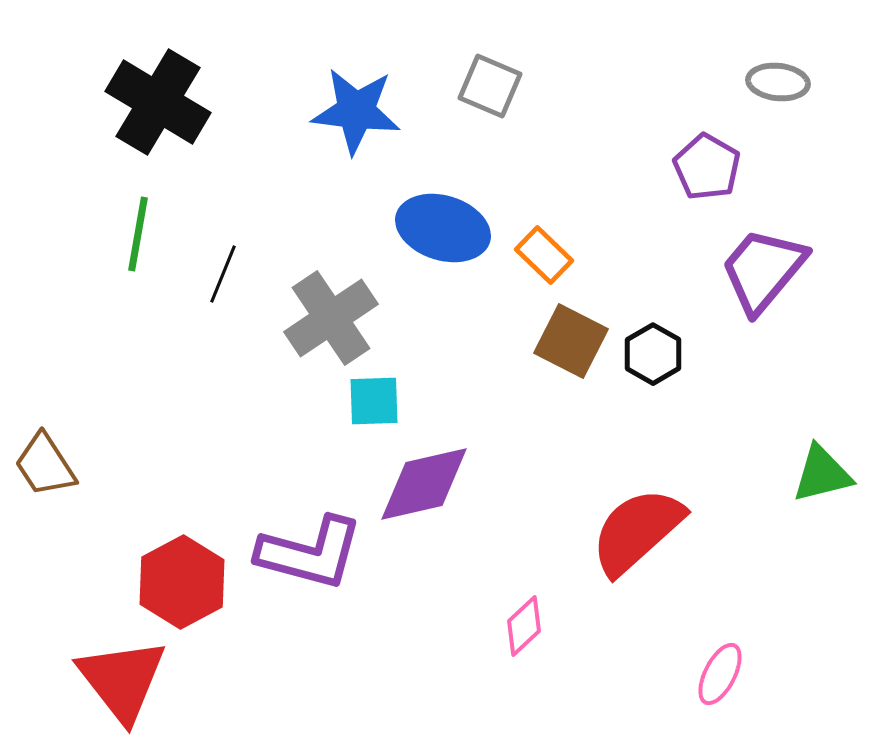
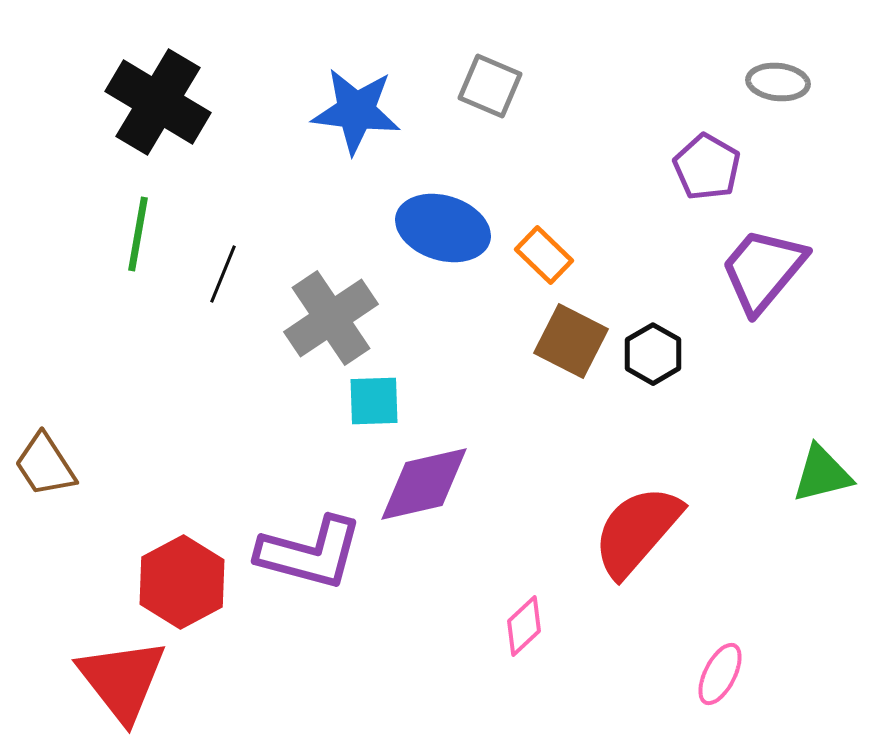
red semicircle: rotated 7 degrees counterclockwise
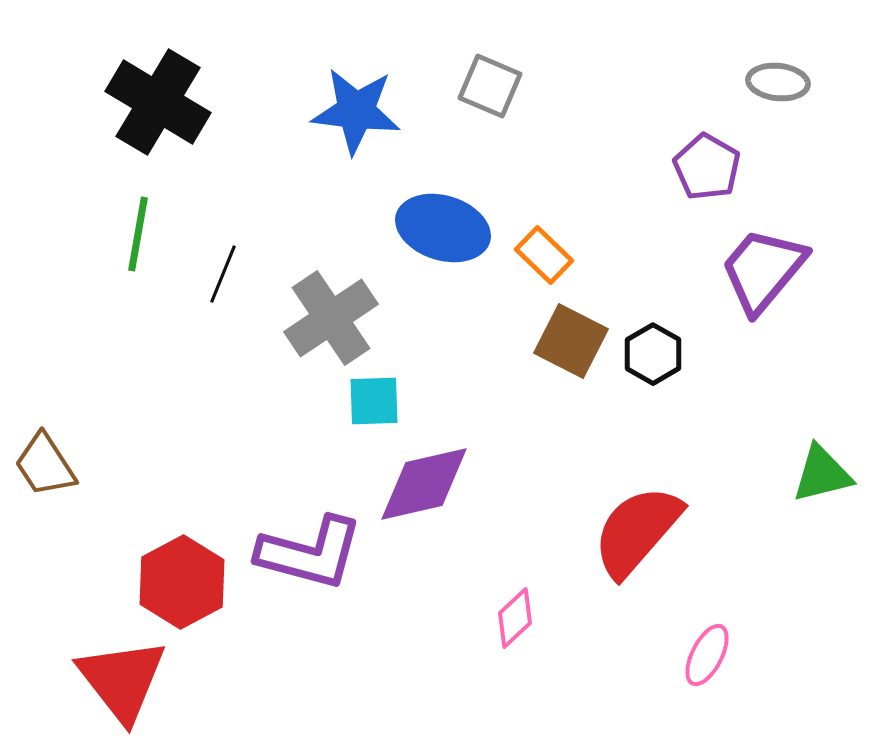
pink diamond: moved 9 px left, 8 px up
pink ellipse: moved 13 px left, 19 px up
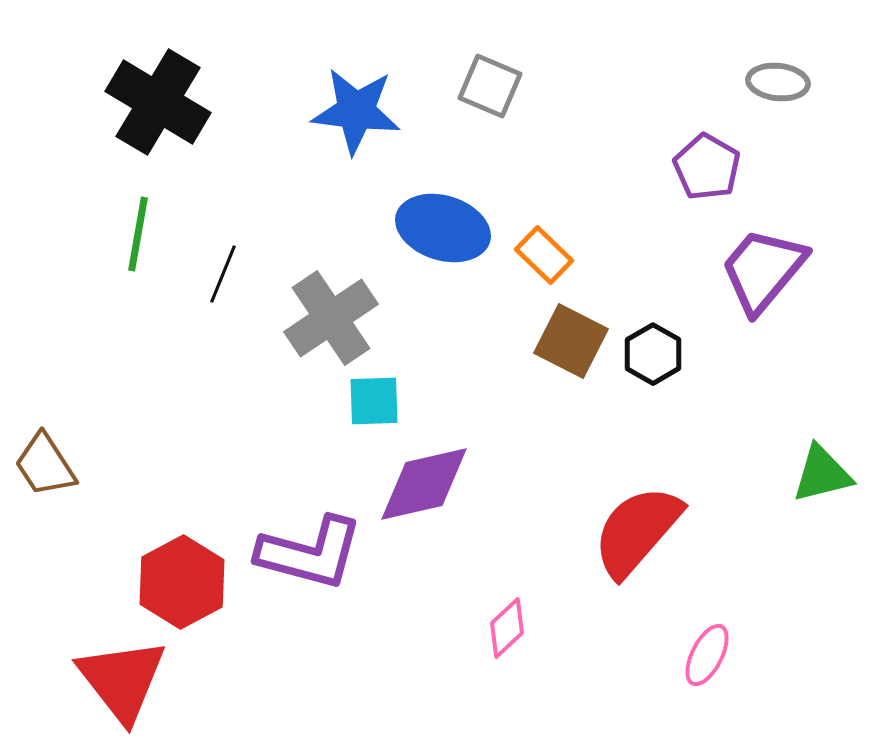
pink diamond: moved 8 px left, 10 px down
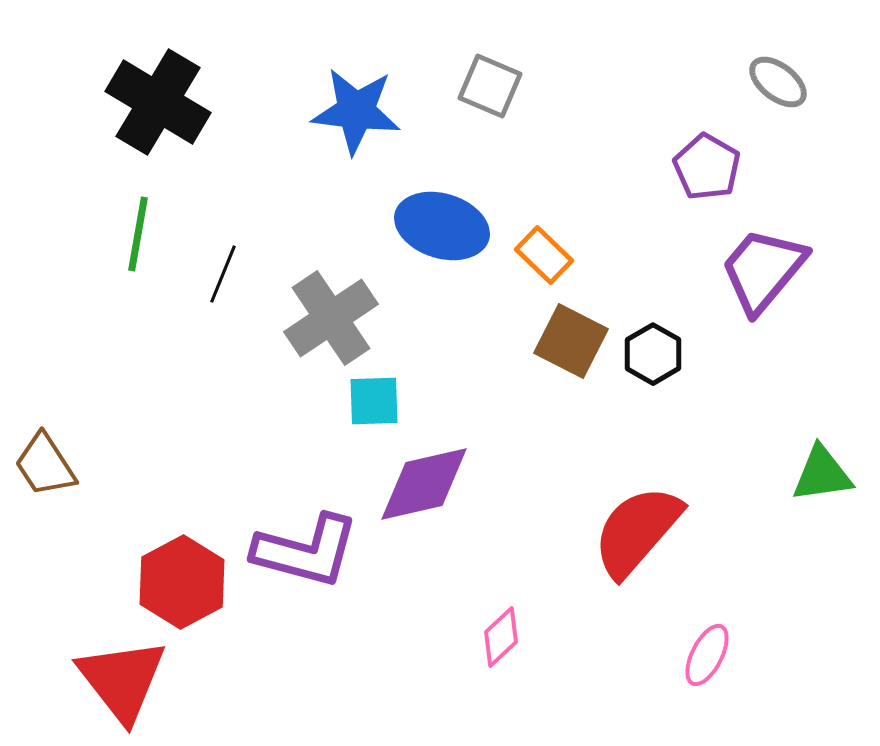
gray ellipse: rotated 32 degrees clockwise
blue ellipse: moved 1 px left, 2 px up
green triangle: rotated 6 degrees clockwise
purple L-shape: moved 4 px left, 2 px up
pink diamond: moved 6 px left, 9 px down
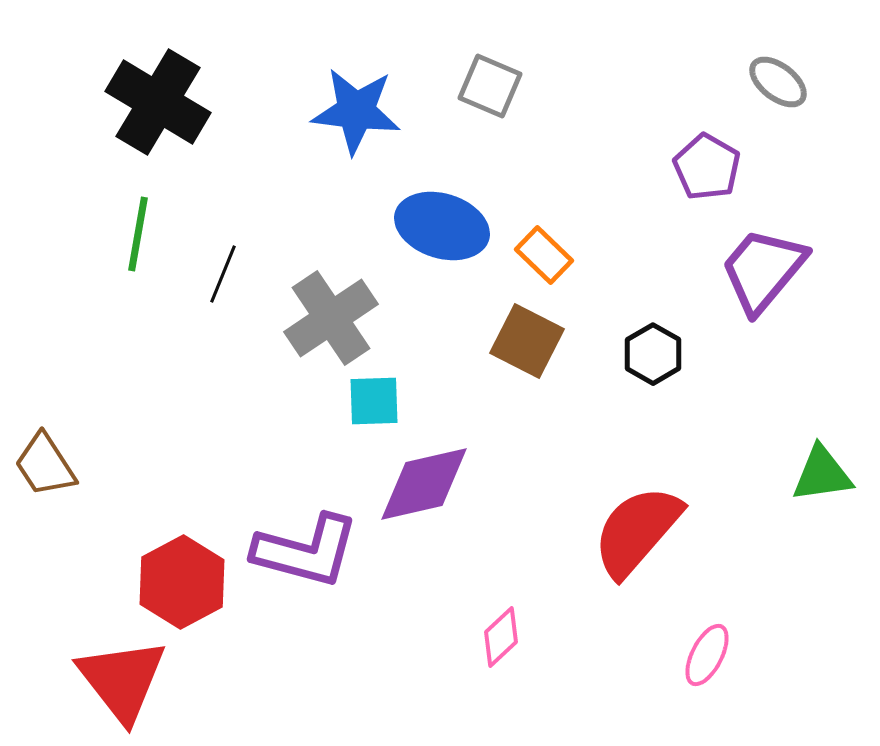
brown square: moved 44 px left
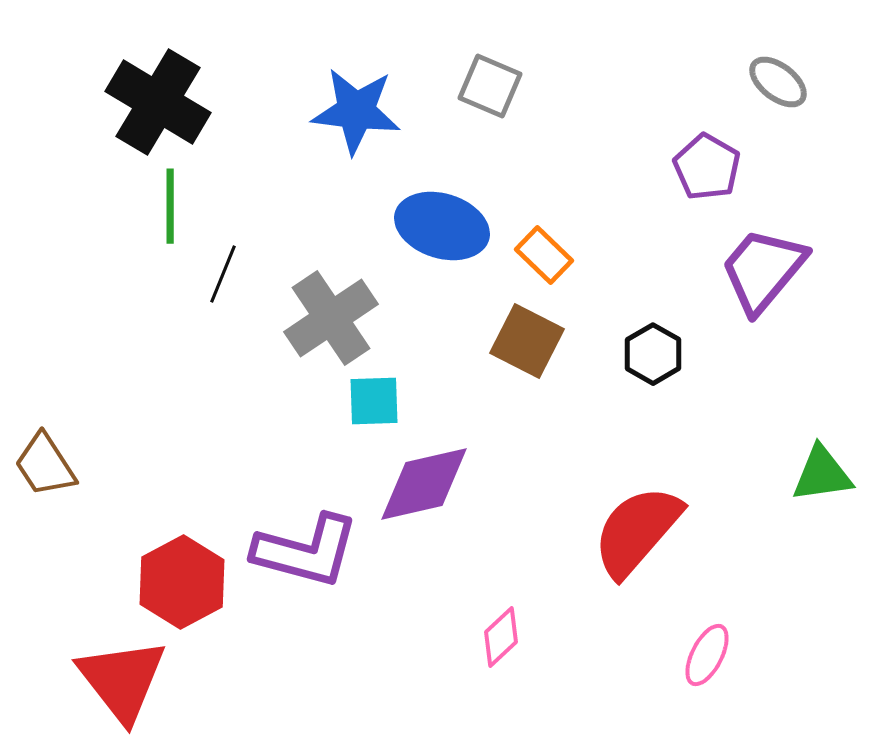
green line: moved 32 px right, 28 px up; rotated 10 degrees counterclockwise
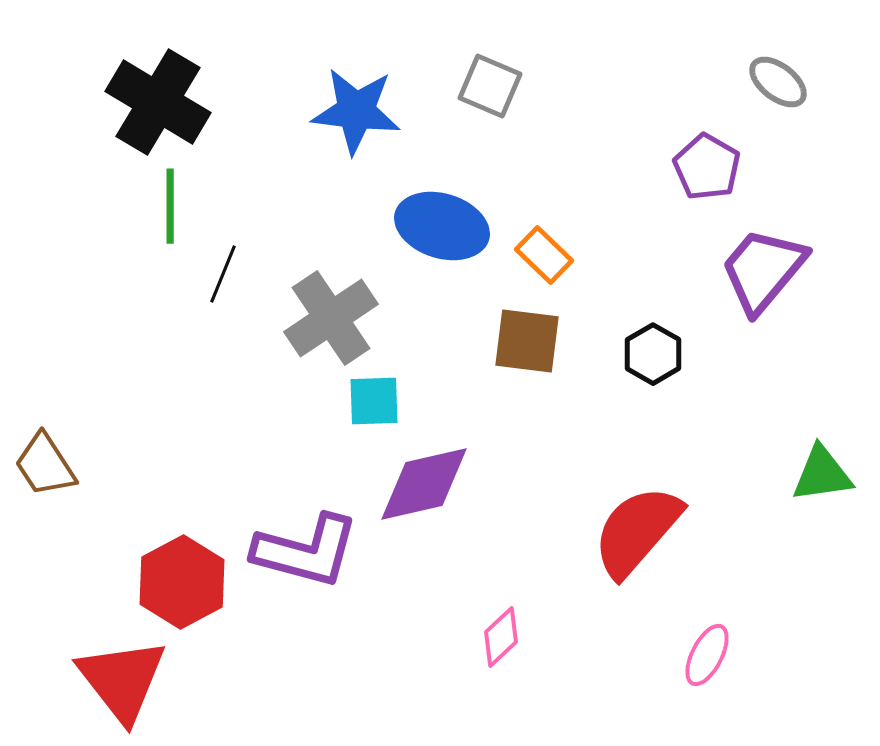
brown square: rotated 20 degrees counterclockwise
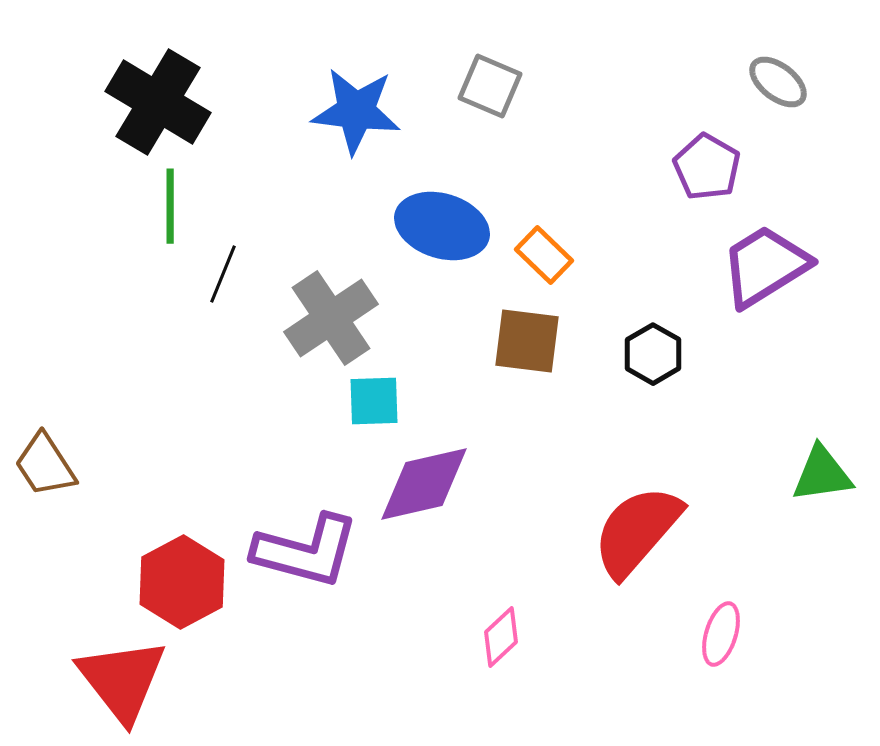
purple trapezoid: moved 2 px right, 4 px up; rotated 18 degrees clockwise
pink ellipse: moved 14 px right, 21 px up; rotated 10 degrees counterclockwise
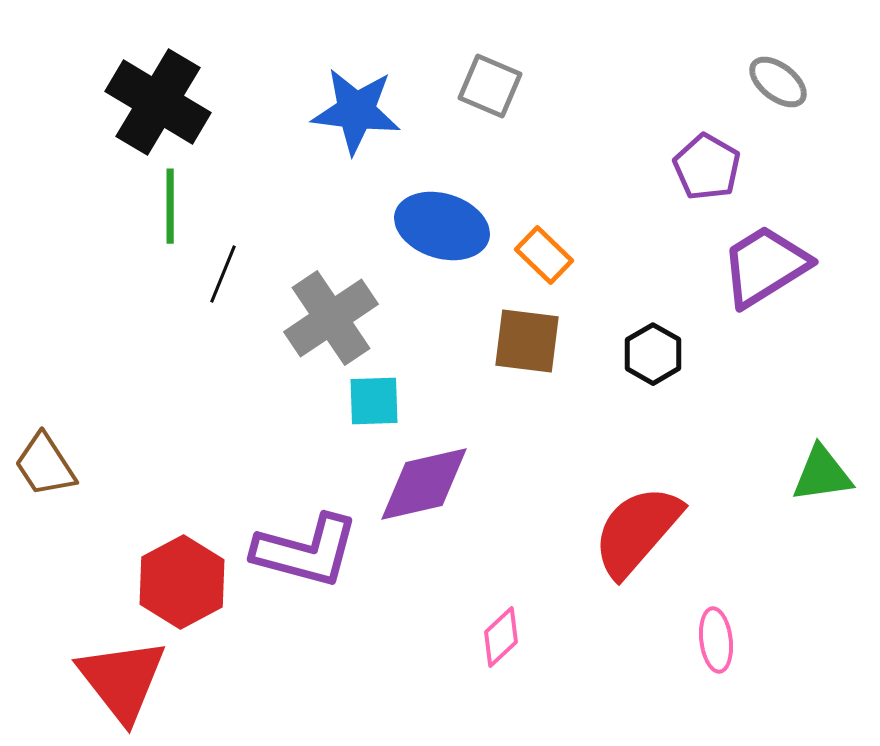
pink ellipse: moved 5 px left, 6 px down; rotated 24 degrees counterclockwise
